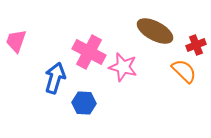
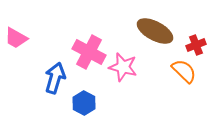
pink trapezoid: moved 3 px up; rotated 80 degrees counterclockwise
blue hexagon: rotated 25 degrees clockwise
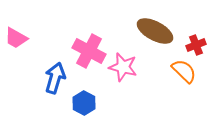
pink cross: moved 1 px up
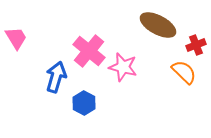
brown ellipse: moved 3 px right, 6 px up
pink trapezoid: rotated 150 degrees counterclockwise
pink cross: rotated 12 degrees clockwise
orange semicircle: moved 1 px down
blue arrow: moved 1 px right, 1 px up
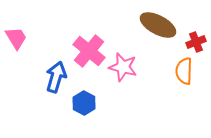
red cross: moved 3 px up
orange semicircle: moved 1 px up; rotated 132 degrees counterclockwise
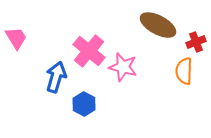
blue hexagon: moved 1 px down
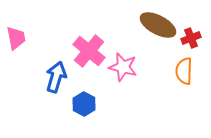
pink trapezoid: rotated 20 degrees clockwise
red cross: moved 5 px left, 4 px up
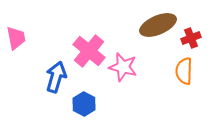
brown ellipse: rotated 51 degrees counterclockwise
